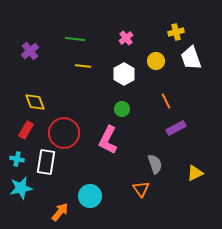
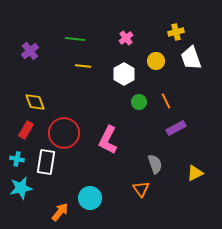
green circle: moved 17 px right, 7 px up
cyan circle: moved 2 px down
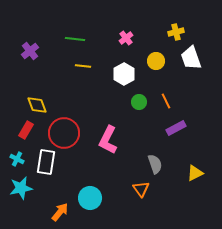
yellow diamond: moved 2 px right, 3 px down
cyan cross: rotated 16 degrees clockwise
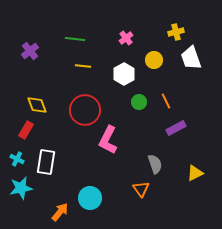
yellow circle: moved 2 px left, 1 px up
red circle: moved 21 px right, 23 px up
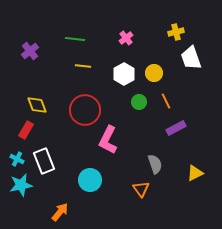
yellow circle: moved 13 px down
white rectangle: moved 2 px left, 1 px up; rotated 30 degrees counterclockwise
cyan star: moved 3 px up
cyan circle: moved 18 px up
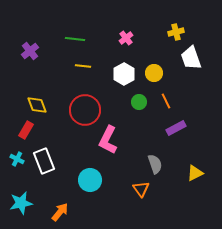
cyan star: moved 18 px down
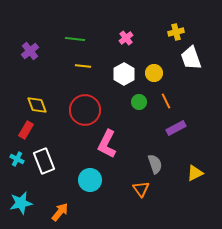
pink L-shape: moved 1 px left, 4 px down
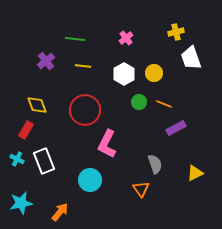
purple cross: moved 16 px right, 10 px down
orange line: moved 2 px left, 3 px down; rotated 42 degrees counterclockwise
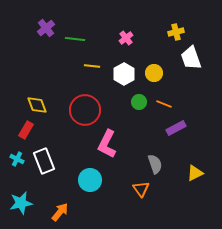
purple cross: moved 33 px up
yellow line: moved 9 px right
